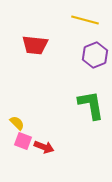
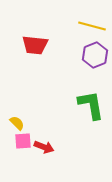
yellow line: moved 7 px right, 6 px down
pink square: rotated 24 degrees counterclockwise
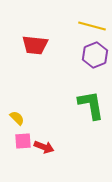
yellow semicircle: moved 5 px up
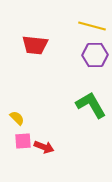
purple hexagon: rotated 20 degrees clockwise
green L-shape: rotated 20 degrees counterclockwise
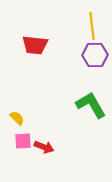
yellow line: rotated 68 degrees clockwise
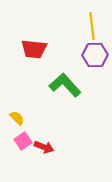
red trapezoid: moved 1 px left, 4 px down
green L-shape: moved 26 px left, 20 px up; rotated 12 degrees counterclockwise
pink square: rotated 30 degrees counterclockwise
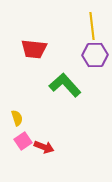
yellow semicircle: rotated 28 degrees clockwise
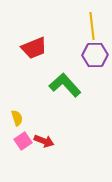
red trapezoid: moved 1 px up; rotated 28 degrees counterclockwise
red arrow: moved 6 px up
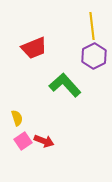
purple hexagon: moved 1 px left, 1 px down; rotated 25 degrees counterclockwise
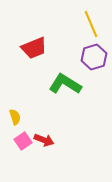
yellow line: moved 1 px left, 2 px up; rotated 16 degrees counterclockwise
purple hexagon: moved 1 px down; rotated 10 degrees clockwise
green L-shape: moved 1 px up; rotated 16 degrees counterclockwise
yellow semicircle: moved 2 px left, 1 px up
red arrow: moved 1 px up
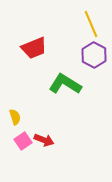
purple hexagon: moved 2 px up; rotated 15 degrees counterclockwise
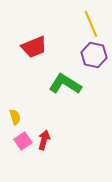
red trapezoid: moved 1 px up
purple hexagon: rotated 15 degrees counterclockwise
red arrow: rotated 96 degrees counterclockwise
